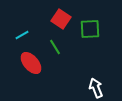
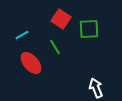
green square: moved 1 px left
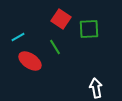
cyan line: moved 4 px left, 2 px down
red ellipse: moved 1 px left, 2 px up; rotated 15 degrees counterclockwise
white arrow: rotated 12 degrees clockwise
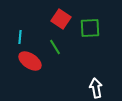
green square: moved 1 px right, 1 px up
cyan line: moved 2 px right; rotated 56 degrees counterclockwise
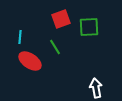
red square: rotated 36 degrees clockwise
green square: moved 1 px left, 1 px up
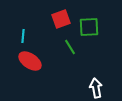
cyan line: moved 3 px right, 1 px up
green line: moved 15 px right
